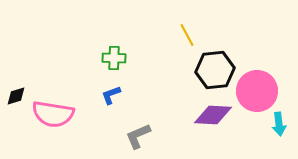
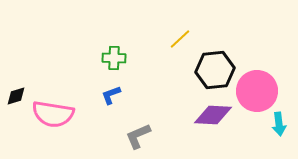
yellow line: moved 7 px left, 4 px down; rotated 75 degrees clockwise
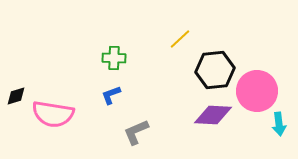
gray L-shape: moved 2 px left, 4 px up
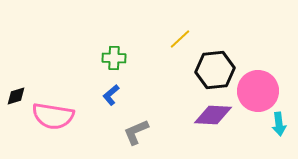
pink circle: moved 1 px right
blue L-shape: rotated 20 degrees counterclockwise
pink semicircle: moved 2 px down
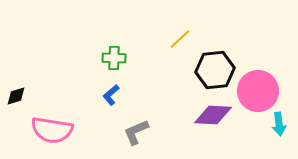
pink semicircle: moved 1 px left, 14 px down
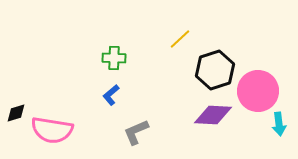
black hexagon: rotated 12 degrees counterclockwise
black diamond: moved 17 px down
